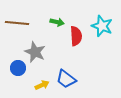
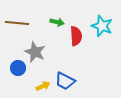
blue trapezoid: moved 1 px left, 2 px down; rotated 10 degrees counterclockwise
yellow arrow: moved 1 px right, 1 px down
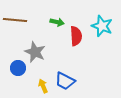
brown line: moved 2 px left, 3 px up
yellow arrow: rotated 88 degrees counterclockwise
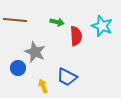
blue trapezoid: moved 2 px right, 4 px up
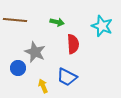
red semicircle: moved 3 px left, 8 px down
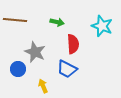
blue circle: moved 1 px down
blue trapezoid: moved 8 px up
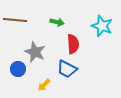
yellow arrow: moved 1 px right, 1 px up; rotated 112 degrees counterclockwise
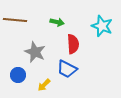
blue circle: moved 6 px down
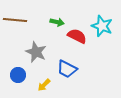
red semicircle: moved 4 px right, 8 px up; rotated 60 degrees counterclockwise
gray star: moved 1 px right
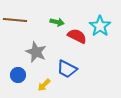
cyan star: moved 2 px left; rotated 15 degrees clockwise
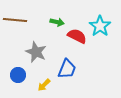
blue trapezoid: rotated 95 degrees counterclockwise
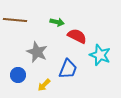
cyan star: moved 29 px down; rotated 15 degrees counterclockwise
gray star: moved 1 px right
blue trapezoid: moved 1 px right
